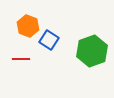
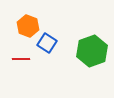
blue square: moved 2 px left, 3 px down
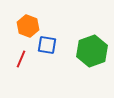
blue square: moved 2 px down; rotated 24 degrees counterclockwise
red line: rotated 66 degrees counterclockwise
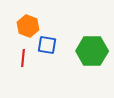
green hexagon: rotated 20 degrees clockwise
red line: moved 2 px right, 1 px up; rotated 18 degrees counterclockwise
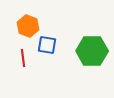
red line: rotated 12 degrees counterclockwise
